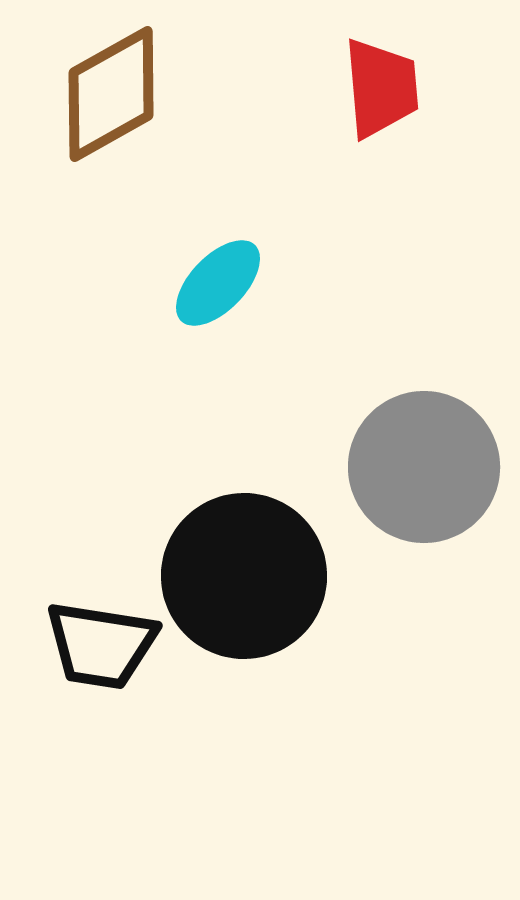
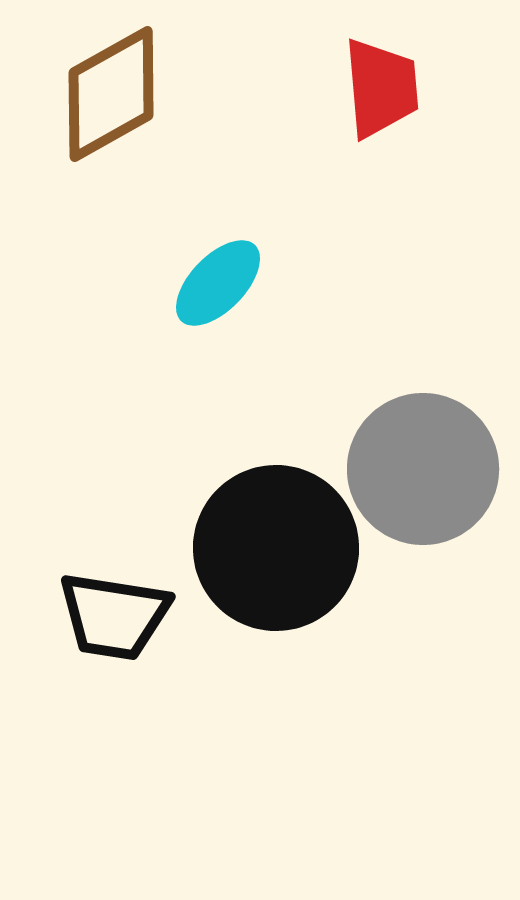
gray circle: moved 1 px left, 2 px down
black circle: moved 32 px right, 28 px up
black trapezoid: moved 13 px right, 29 px up
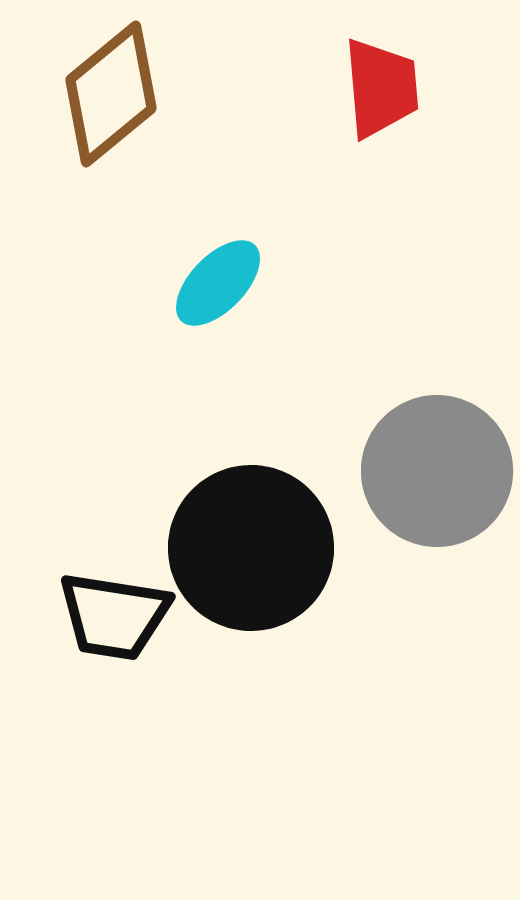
brown diamond: rotated 10 degrees counterclockwise
gray circle: moved 14 px right, 2 px down
black circle: moved 25 px left
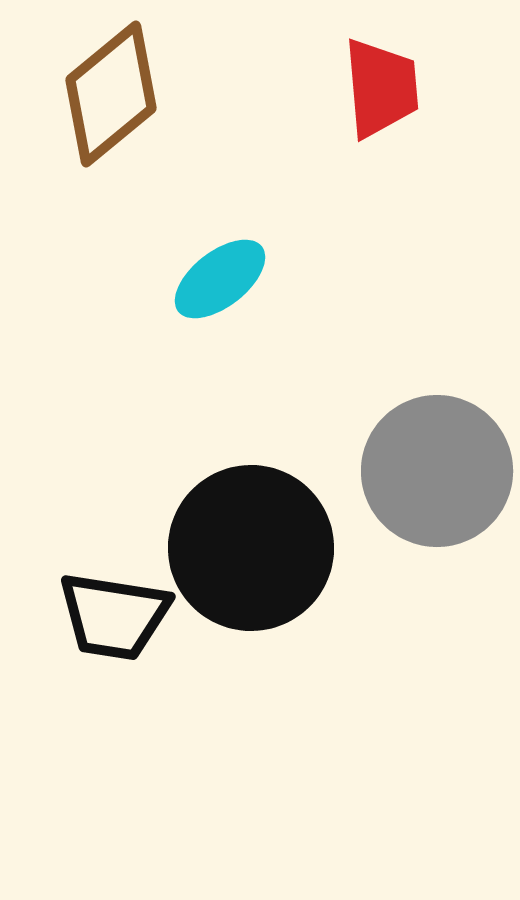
cyan ellipse: moved 2 px right, 4 px up; rotated 8 degrees clockwise
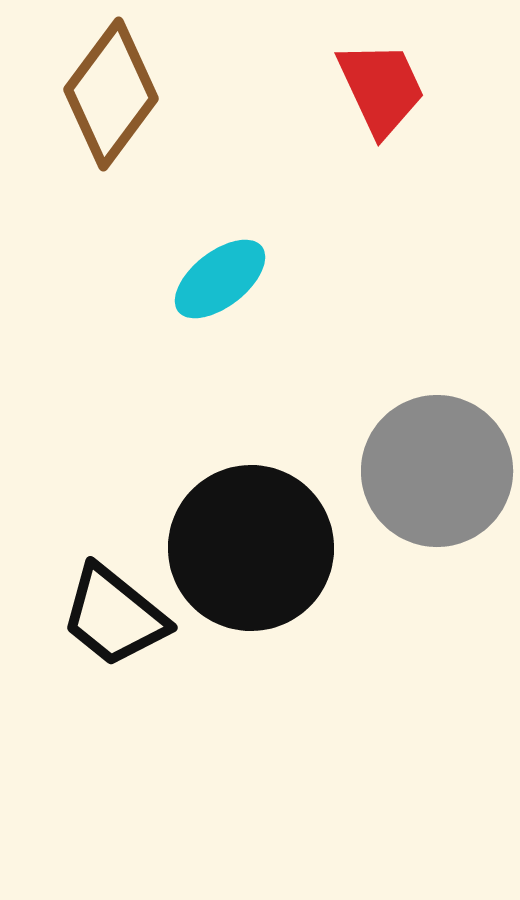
red trapezoid: rotated 20 degrees counterclockwise
brown diamond: rotated 14 degrees counterclockwise
black trapezoid: rotated 30 degrees clockwise
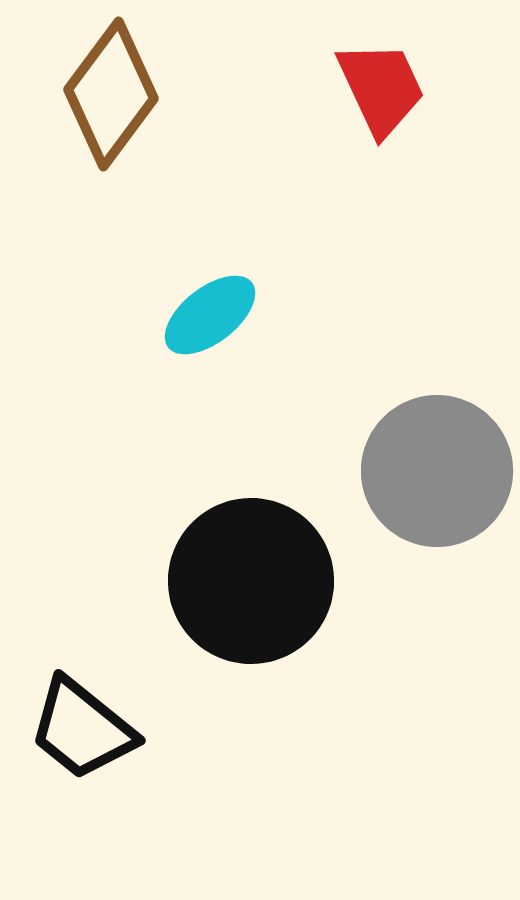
cyan ellipse: moved 10 px left, 36 px down
black circle: moved 33 px down
black trapezoid: moved 32 px left, 113 px down
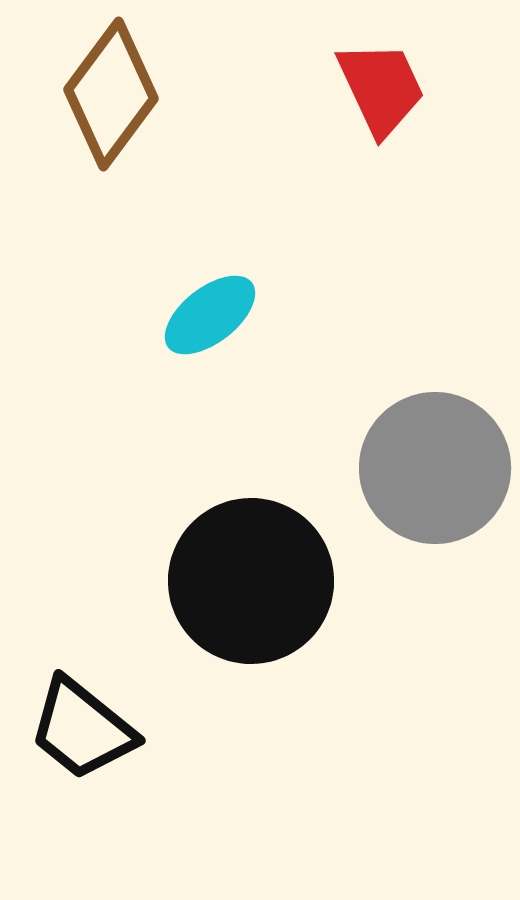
gray circle: moved 2 px left, 3 px up
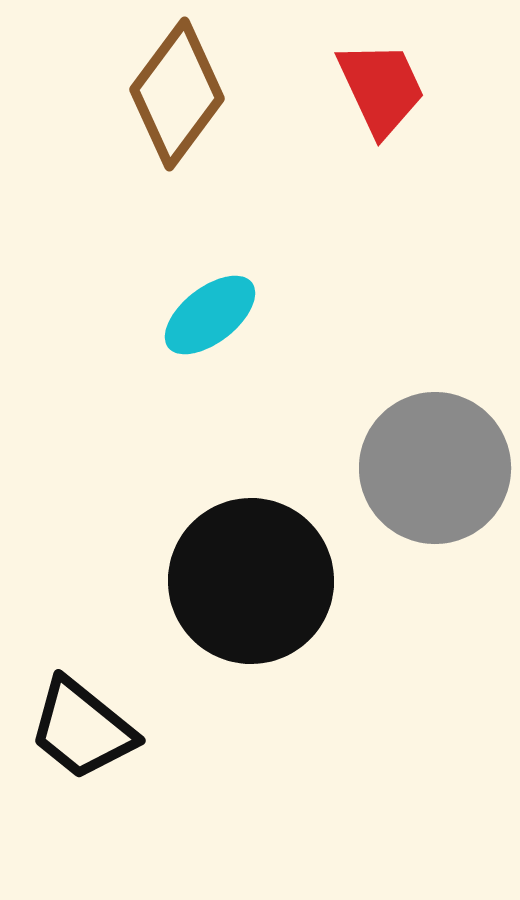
brown diamond: moved 66 px right
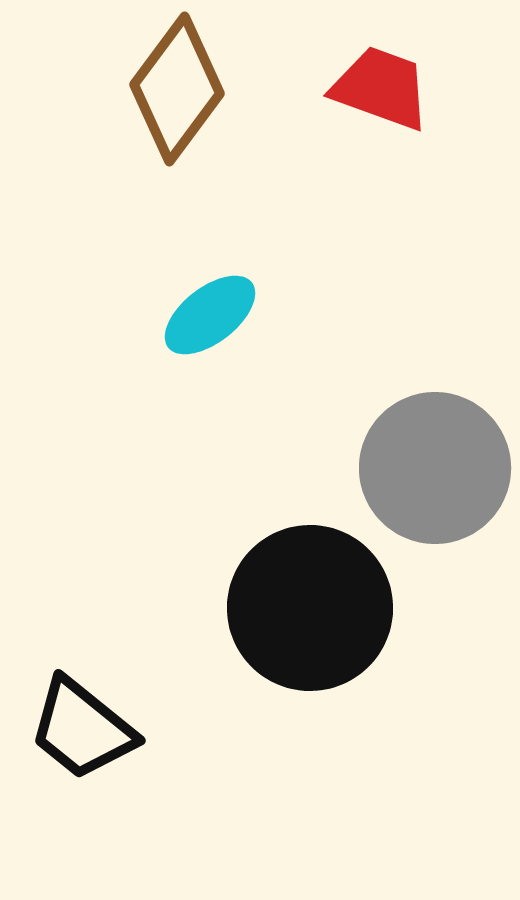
red trapezoid: rotated 45 degrees counterclockwise
brown diamond: moved 5 px up
black circle: moved 59 px right, 27 px down
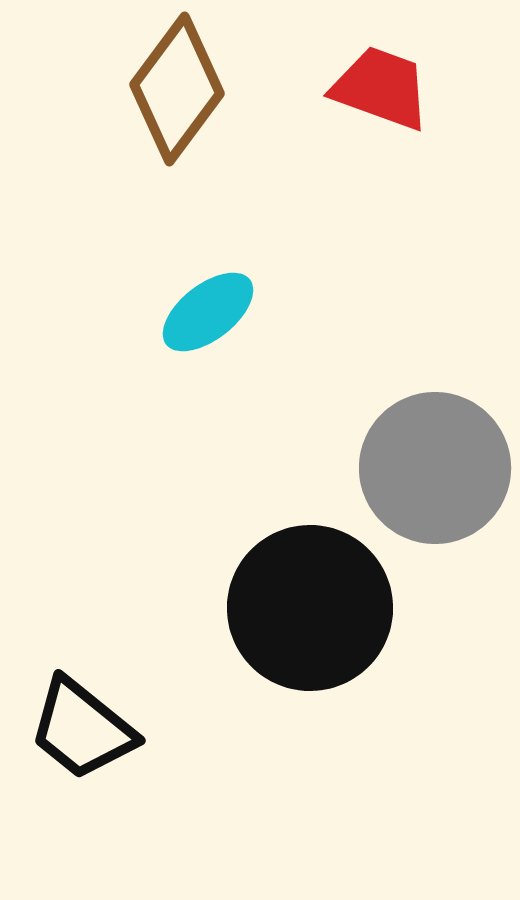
cyan ellipse: moved 2 px left, 3 px up
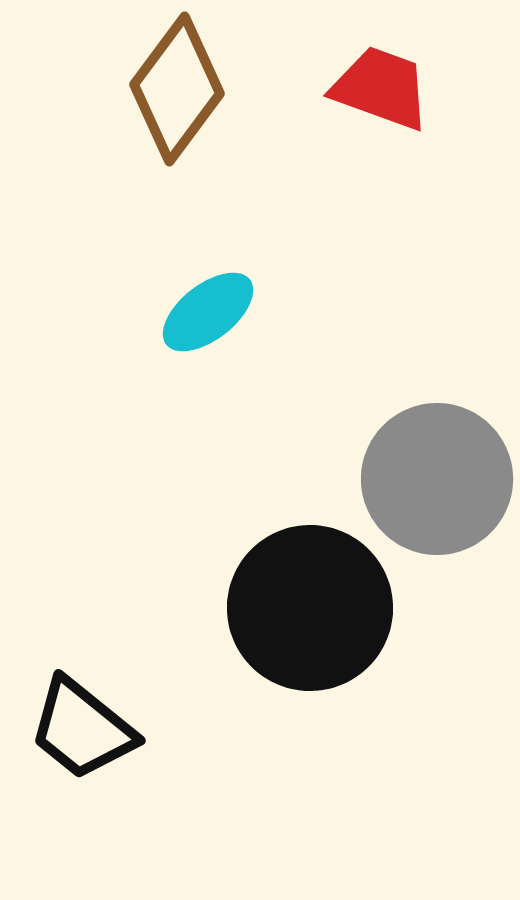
gray circle: moved 2 px right, 11 px down
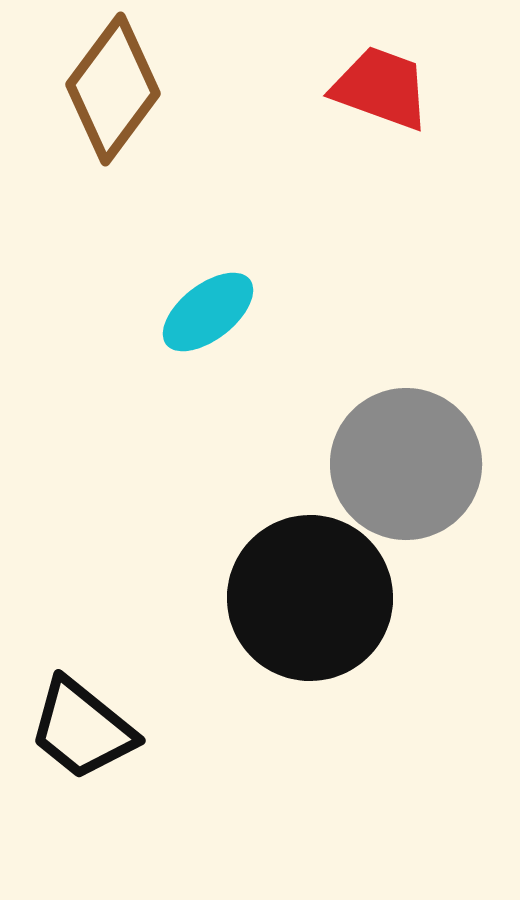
brown diamond: moved 64 px left
gray circle: moved 31 px left, 15 px up
black circle: moved 10 px up
